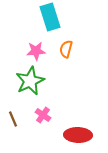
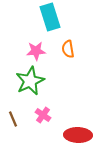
orange semicircle: moved 2 px right; rotated 24 degrees counterclockwise
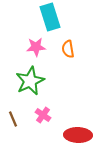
pink star: moved 4 px up
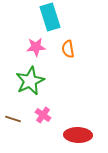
brown line: rotated 49 degrees counterclockwise
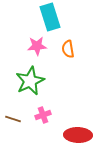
pink star: moved 1 px right, 1 px up
pink cross: rotated 35 degrees clockwise
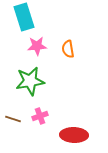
cyan rectangle: moved 26 px left
green star: rotated 16 degrees clockwise
pink cross: moved 3 px left, 1 px down
red ellipse: moved 4 px left
